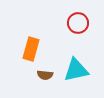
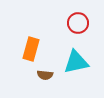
cyan triangle: moved 8 px up
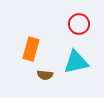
red circle: moved 1 px right, 1 px down
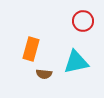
red circle: moved 4 px right, 3 px up
brown semicircle: moved 1 px left, 1 px up
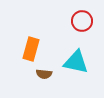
red circle: moved 1 px left
cyan triangle: rotated 24 degrees clockwise
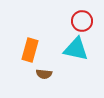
orange rectangle: moved 1 px left, 1 px down
cyan triangle: moved 13 px up
